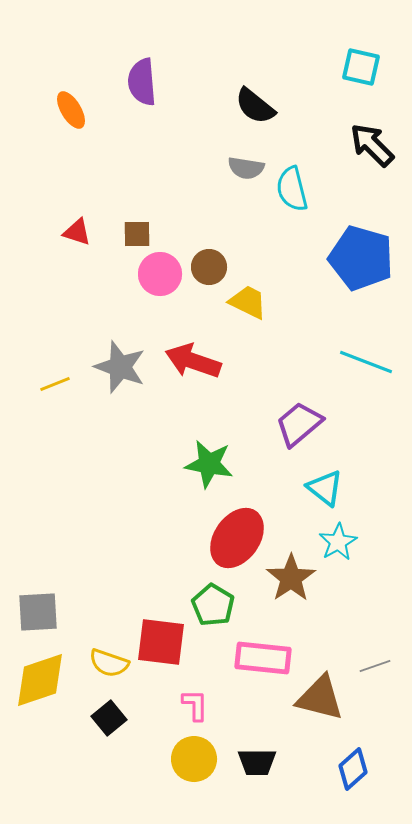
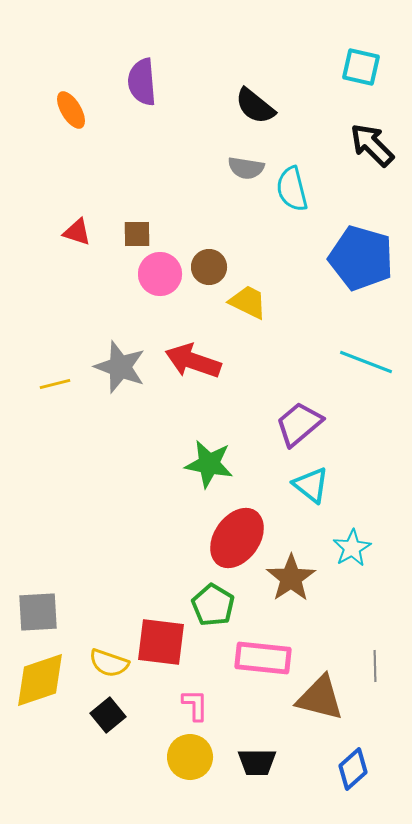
yellow line: rotated 8 degrees clockwise
cyan triangle: moved 14 px left, 3 px up
cyan star: moved 14 px right, 6 px down
gray line: rotated 72 degrees counterclockwise
black square: moved 1 px left, 3 px up
yellow circle: moved 4 px left, 2 px up
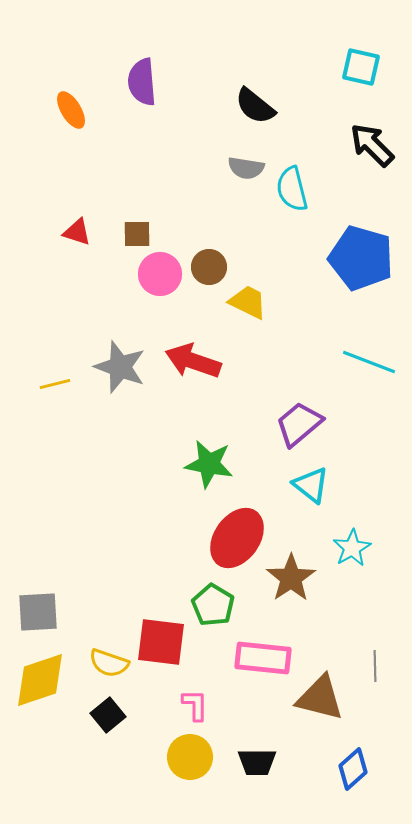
cyan line: moved 3 px right
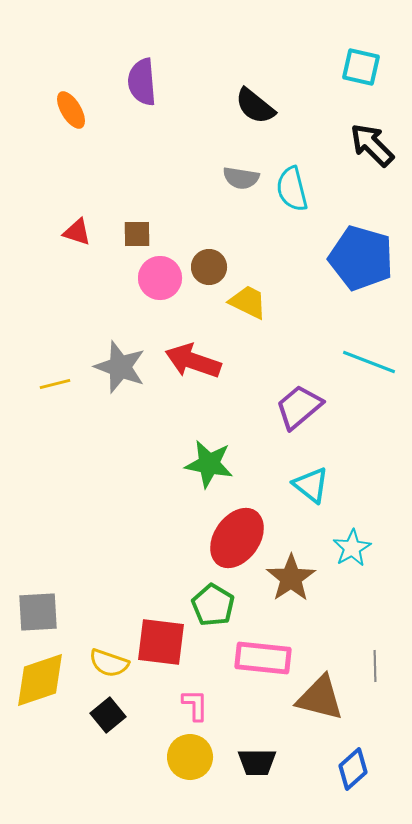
gray semicircle: moved 5 px left, 10 px down
pink circle: moved 4 px down
purple trapezoid: moved 17 px up
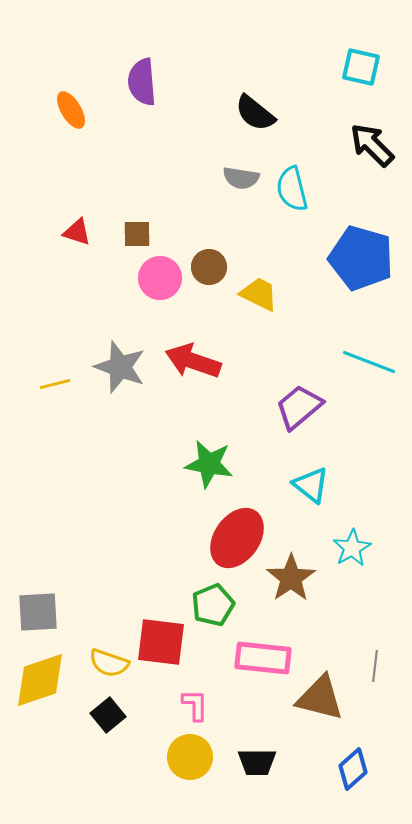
black semicircle: moved 7 px down
yellow trapezoid: moved 11 px right, 8 px up
green pentagon: rotated 18 degrees clockwise
gray line: rotated 8 degrees clockwise
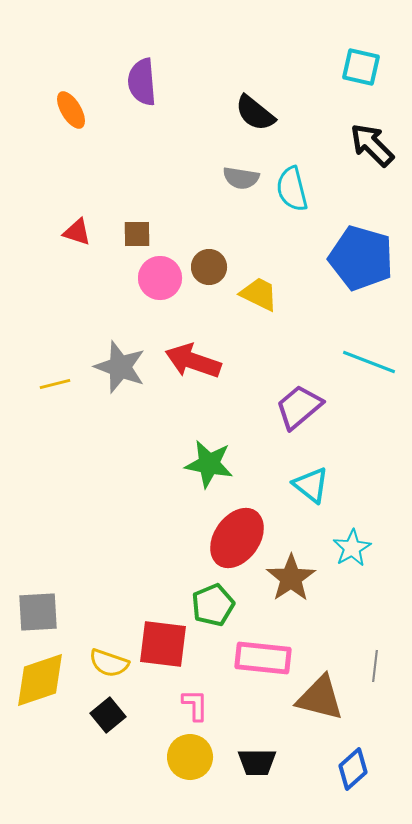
red square: moved 2 px right, 2 px down
